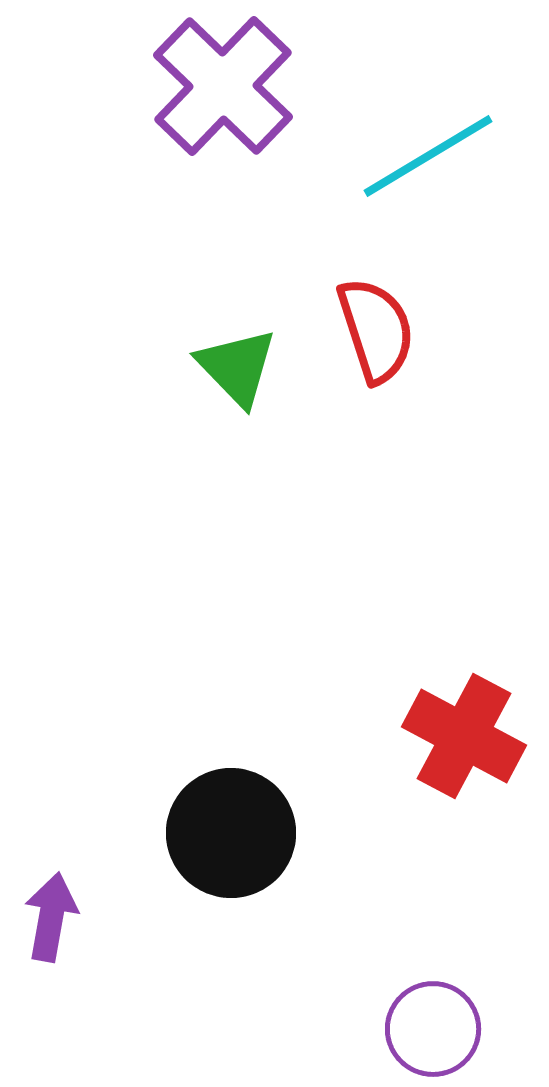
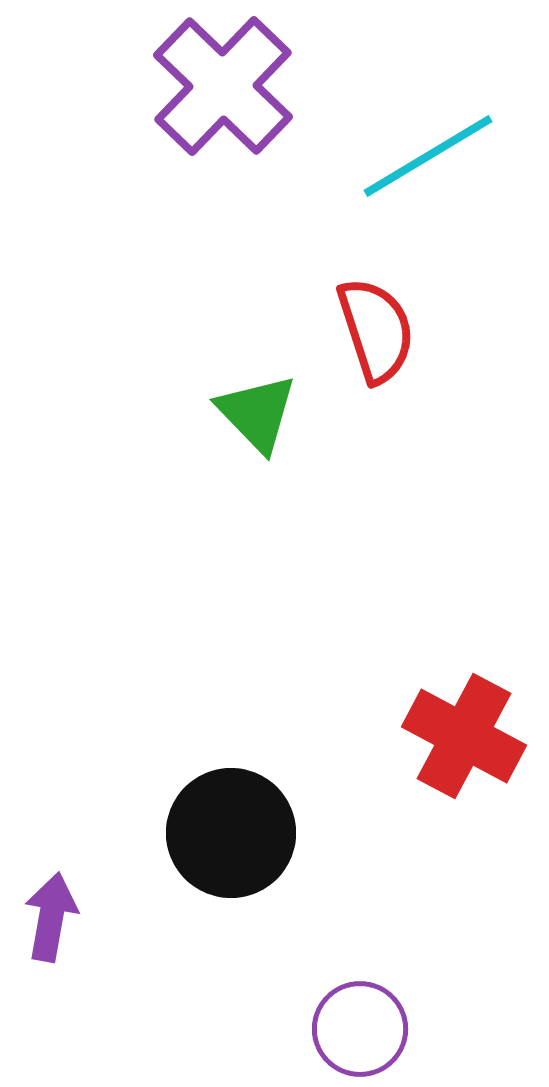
green triangle: moved 20 px right, 46 px down
purple circle: moved 73 px left
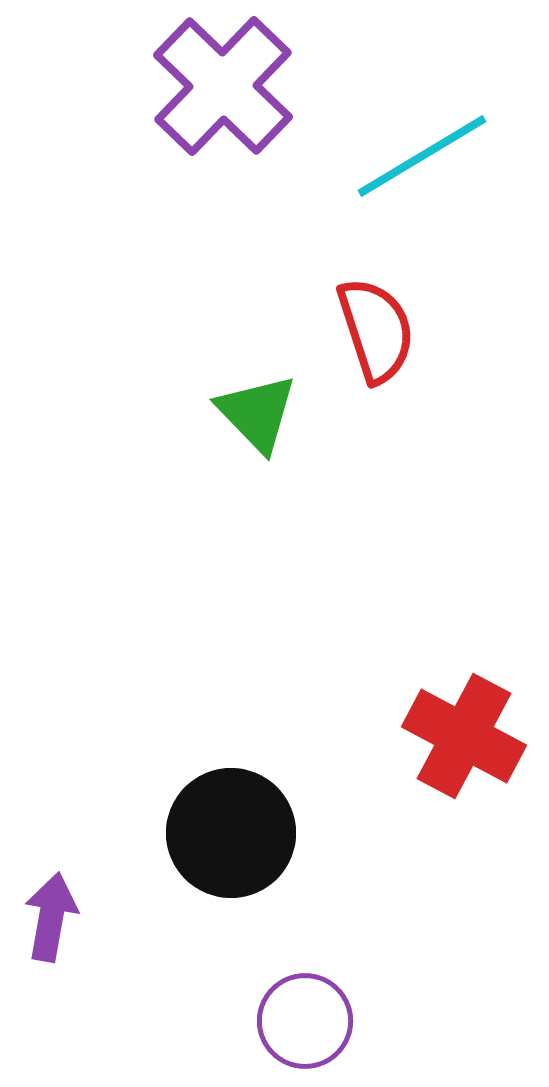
cyan line: moved 6 px left
purple circle: moved 55 px left, 8 px up
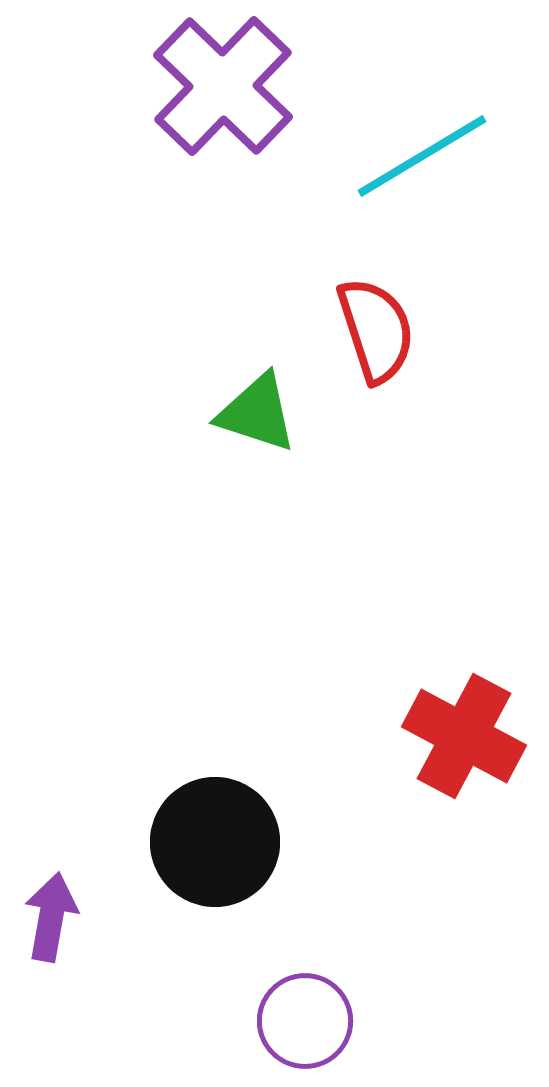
green triangle: rotated 28 degrees counterclockwise
black circle: moved 16 px left, 9 px down
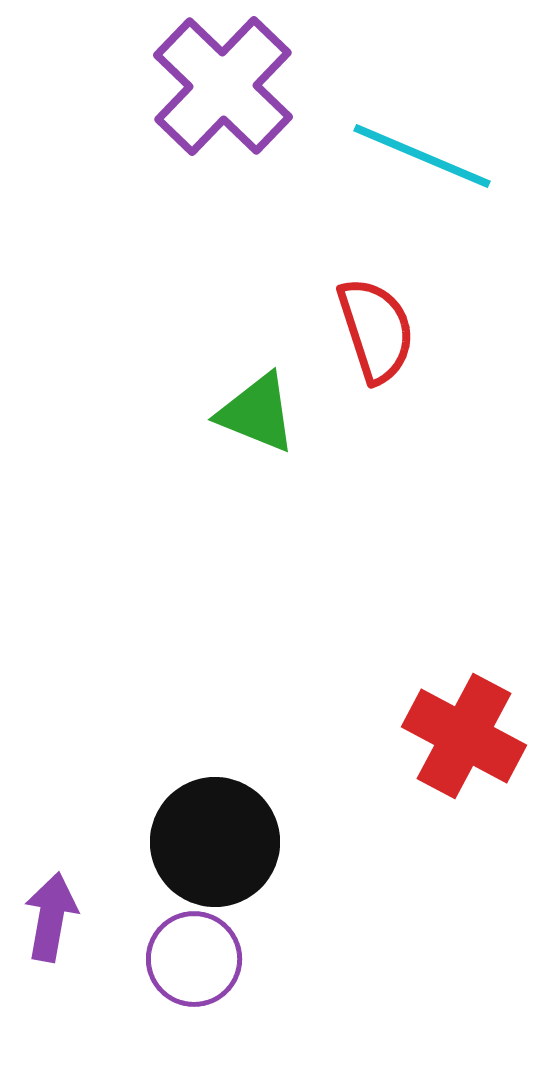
cyan line: rotated 54 degrees clockwise
green triangle: rotated 4 degrees clockwise
purple circle: moved 111 px left, 62 px up
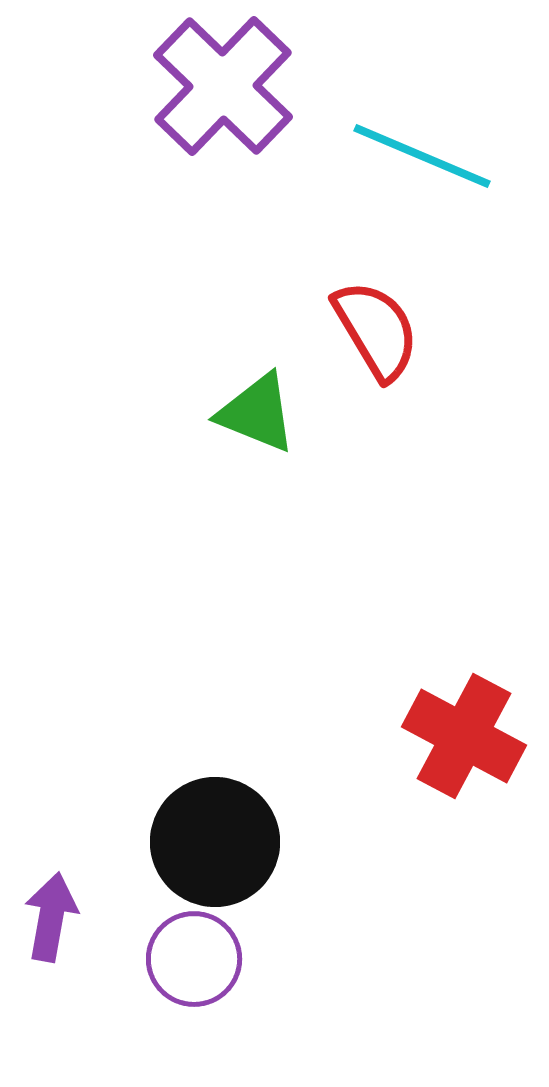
red semicircle: rotated 13 degrees counterclockwise
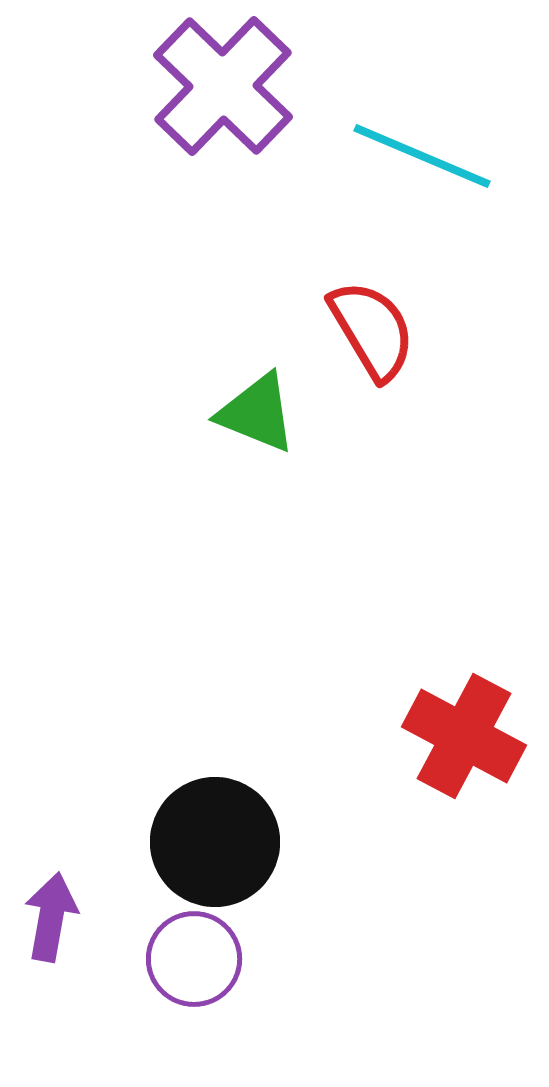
red semicircle: moved 4 px left
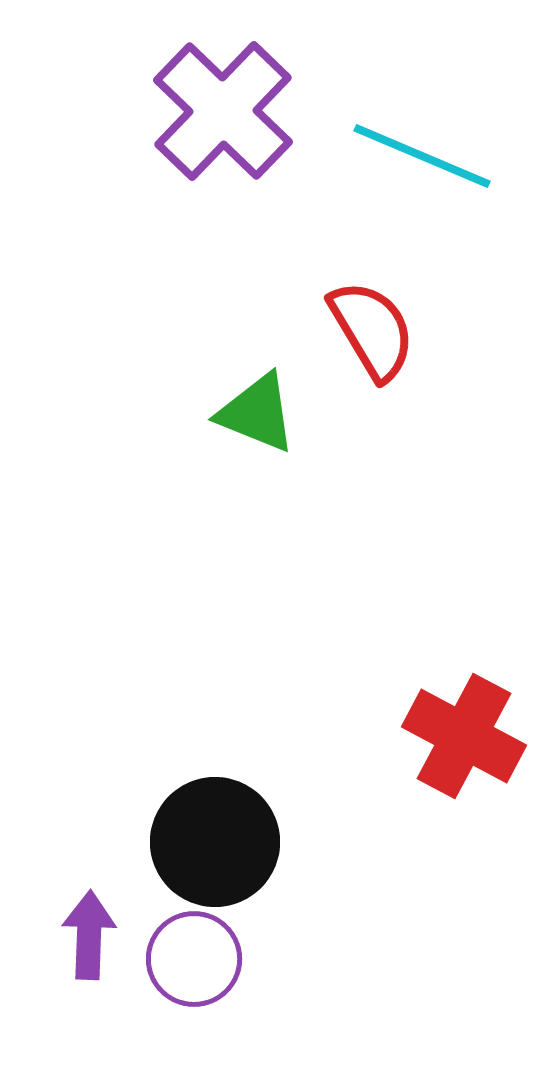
purple cross: moved 25 px down
purple arrow: moved 38 px right, 18 px down; rotated 8 degrees counterclockwise
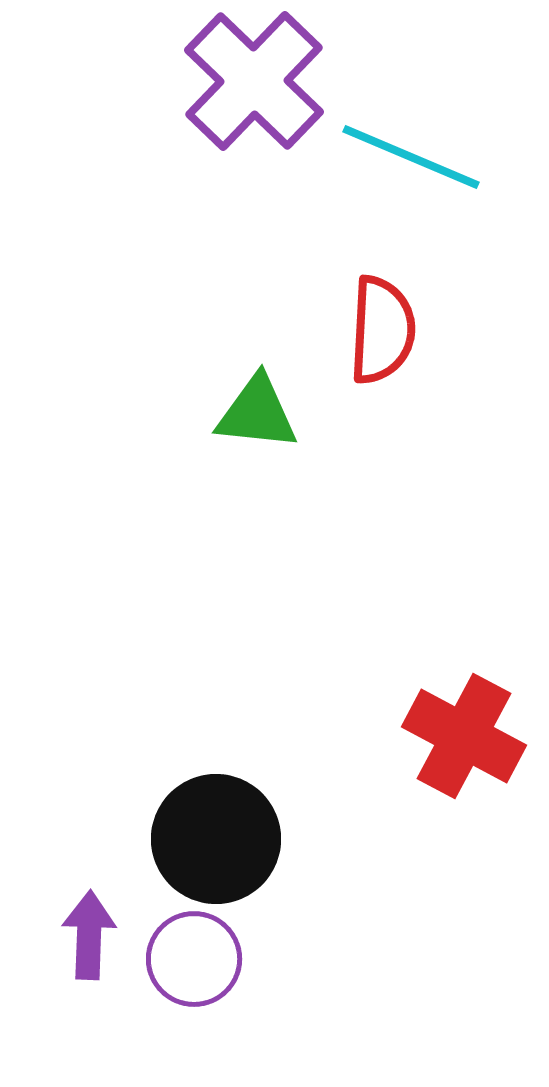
purple cross: moved 31 px right, 30 px up
cyan line: moved 11 px left, 1 px down
red semicircle: moved 10 px right; rotated 34 degrees clockwise
green triangle: rotated 16 degrees counterclockwise
black circle: moved 1 px right, 3 px up
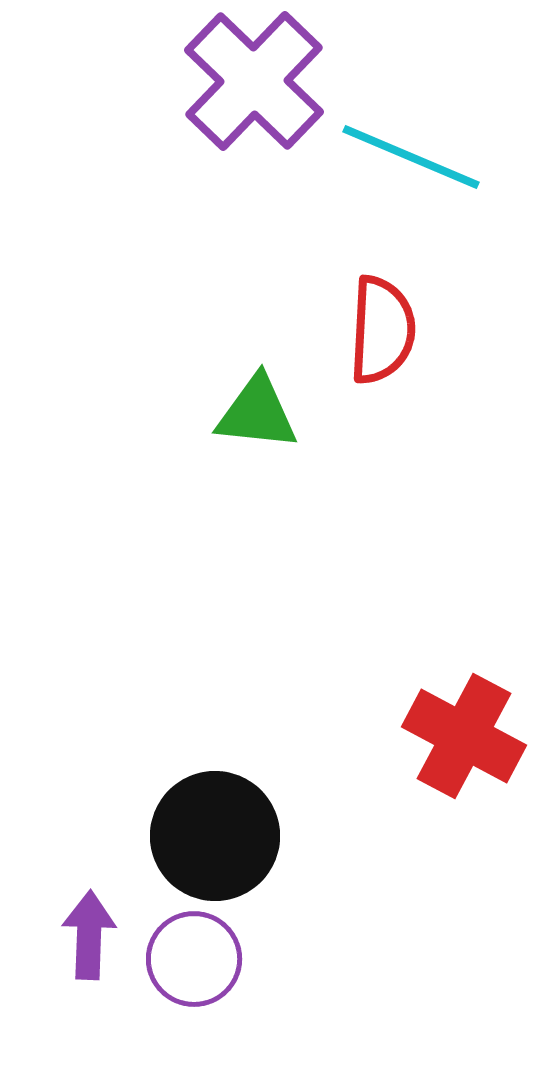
black circle: moved 1 px left, 3 px up
